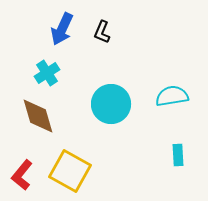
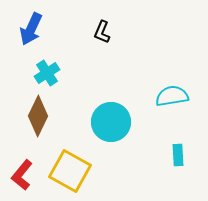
blue arrow: moved 31 px left
cyan circle: moved 18 px down
brown diamond: rotated 42 degrees clockwise
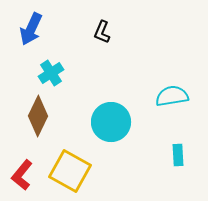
cyan cross: moved 4 px right
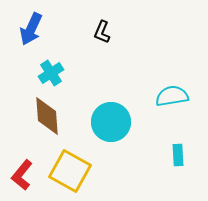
brown diamond: moved 9 px right; rotated 30 degrees counterclockwise
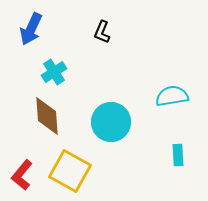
cyan cross: moved 3 px right, 1 px up
